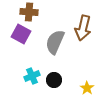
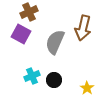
brown cross: rotated 30 degrees counterclockwise
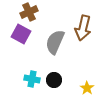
cyan cross: moved 3 px down; rotated 35 degrees clockwise
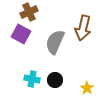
black circle: moved 1 px right
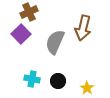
purple square: rotated 18 degrees clockwise
black circle: moved 3 px right, 1 px down
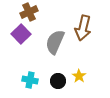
cyan cross: moved 2 px left, 1 px down
yellow star: moved 8 px left, 12 px up
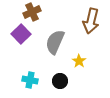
brown cross: moved 3 px right
brown arrow: moved 8 px right, 7 px up
yellow star: moved 15 px up
black circle: moved 2 px right
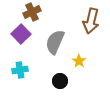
cyan cross: moved 10 px left, 10 px up; rotated 21 degrees counterclockwise
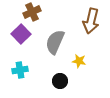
yellow star: rotated 24 degrees counterclockwise
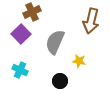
cyan cross: rotated 35 degrees clockwise
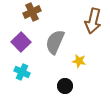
brown arrow: moved 2 px right
purple square: moved 8 px down
cyan cross: moved 2 px right, 2 px down
black circle: moved 5 px right, 5 px down
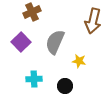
cyan cross: moved 12 px right, 7 px down; rotated 28 degrees counterclockwise
